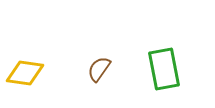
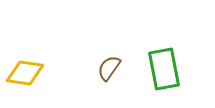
brown semicircle: moved 10 px right, 1 px up
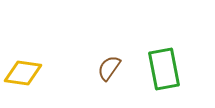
yellow diamond: moved 2 px left
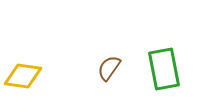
yellow diamond: moved 3 px down
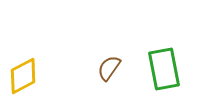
yellow diamond: rotated 36 degrees counterclockwise
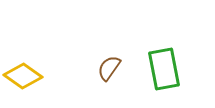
yellow diamond: rotated 63 degrees clockwise
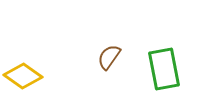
brown semicircle: moved 11 px up
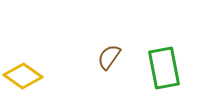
green rectangle: moved 1 px up
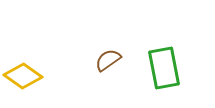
brown semicircle: moved 1 px left, 3 px down; rotated 20 degrees clockwise
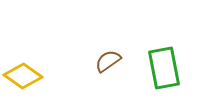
brown semicircle: moved 1 px down
